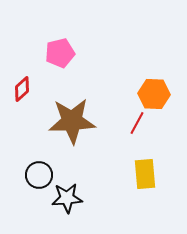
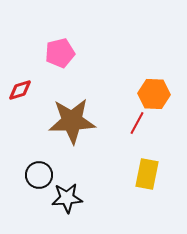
red diamond: moved 2 px left, 1 px down; rotated 25 degrees clockwise
yellow rectangle: moved 2 px right; rotated 16 degrees clockwise
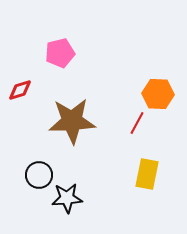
orange hexagon: moved 4 px right
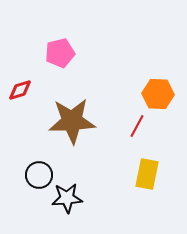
red line: moved 3 px down
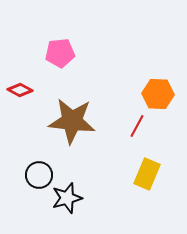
pink pentagon: rotated 8 degrees clockwise
red diamond: rotated 45 degrees clockwise
brown star: rotated 9 degrees clockwise
yellow rectangle: rotated 12 degrees clockwise
black star: rotated 12 degrees counterclockwise
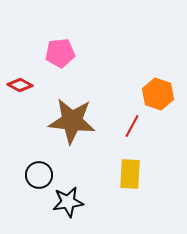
red diamond: moved 5 px up
orange hexagon: rotated 16 degrees clockwise
red line: moved 5 px left
yellow rectangle: moved 17 px left; rotated 20 degrees counterclockwise
black star: moved 1 px right, 4 px down; rotated 8 degrees clockwise
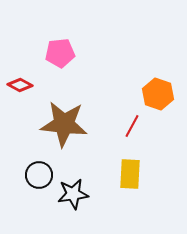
brown star: moved 8 px left, 3 px down
black star: moved 5 px right, 8 px up
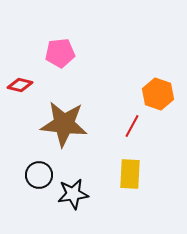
red diamond: rotated 15 degrees counterclockwise
